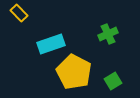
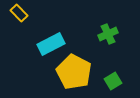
cyan rectangle: rotated 8 degrees counterclockwise
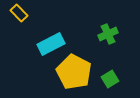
green square: moved 3 px left, 2 px up
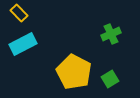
green cross: moved 3 px right
cyan rectangle: moved 28 px left
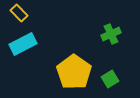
yellow pentagon: rotated 8 degrees clockwise
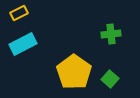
yellow rectangle: rotated 72 degrees counterclockwise
green cross: rotated 18 degrees clockwise
green square: rotated 18 degrees counterclockwise
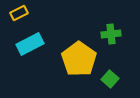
cyan rectangle: moved 7 px right
yellow pentagon: moved 5 px right, 13 px up
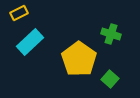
green cross: rotated 24 degrees clockwise
cyan rectangle: moved 2 px up; rotated 16 degrees counterclockwise
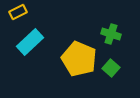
yellow rectangle: moved 1 px left, 1 px up
yellow pentagon: rotated 12 degrees counterclockwise
green square: moved 1 px right, 11 px up
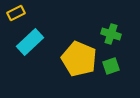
yellow rectangle: moved 2 px left, 1 px down
green square: moved 2 px up; rotated 30 degrees clockwise
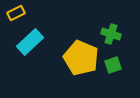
yellow pentagon: moved 2 px right, 1 px up
green square: moved 2 px right, 1 px up
